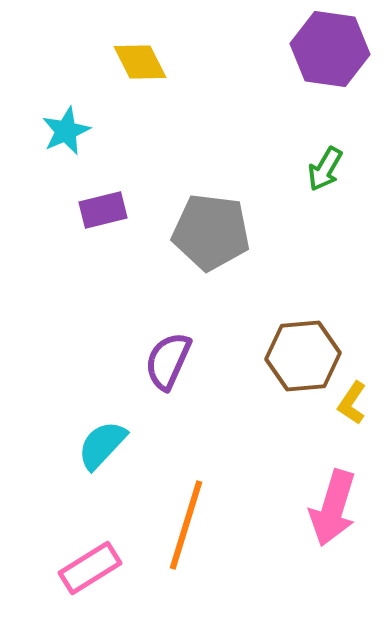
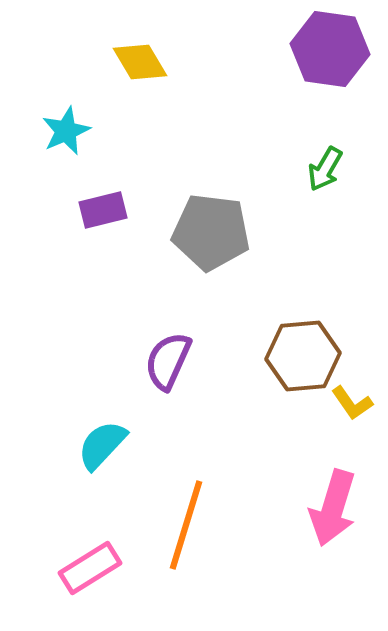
yellow diamond: rotated 4 degrees counterclockwise
yellow L-shape: rotated 69 degrees counterclockwise
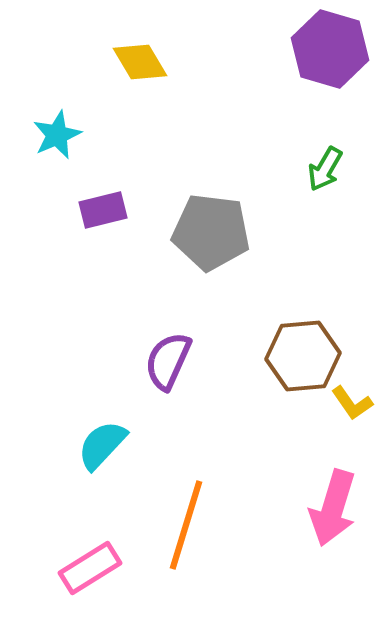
purple hexagon: rotated 8 degrees clockwise
cyan star: moved 9 px left, 4 px down
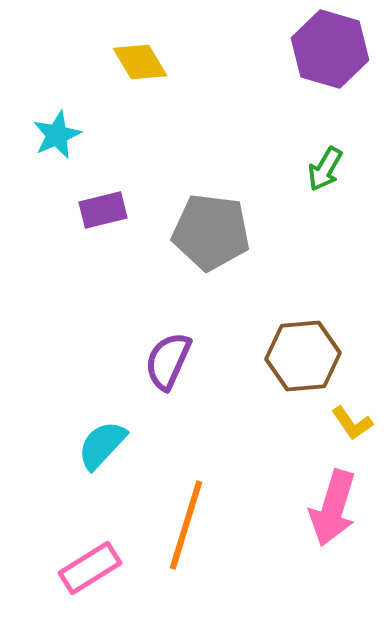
yellow L-shape: moved 20 px down
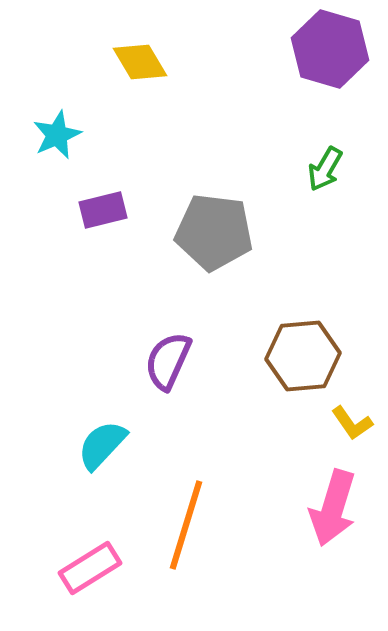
gray pentagon: moved 3 px right
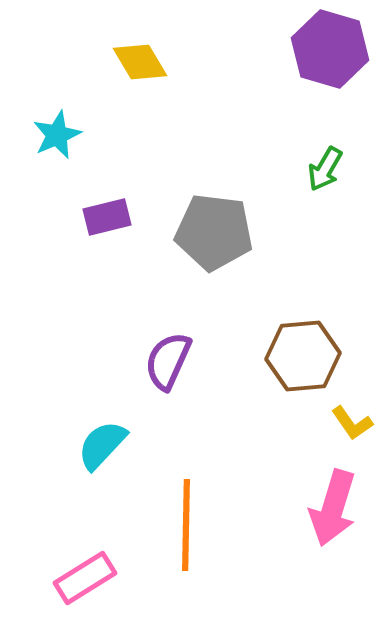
purple rectangle: moved 4 px right, 7 px down
orange line: rotated 16 degrees counterclockwise
pink rectangle: moved 5 px left, 10 px down
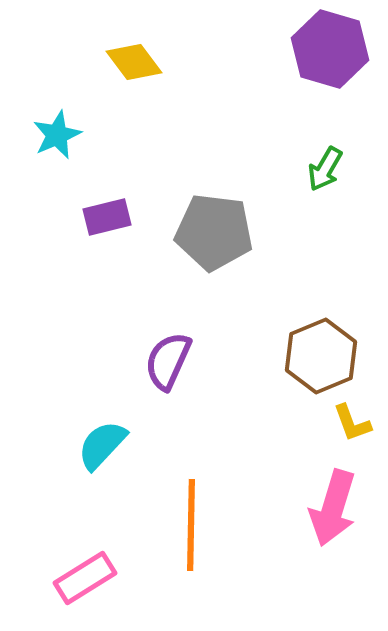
yellow diamond: moved 6 px left; rotated 6 degrees counterclockwise
brown hexagon: moved 18 px right; rotated 18 degrees counterclockwise
yellow L-shape: rotated 15 degrees clockwise
orange line: moved 5 px right
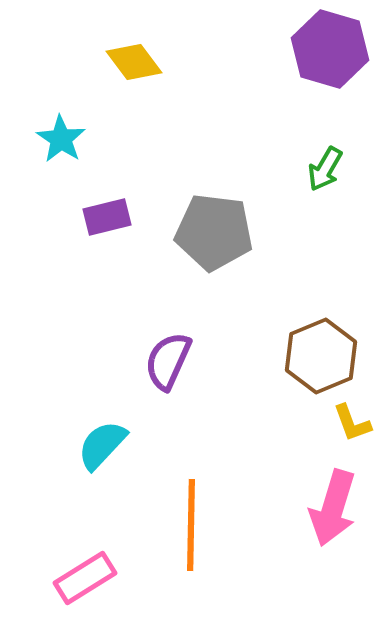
cyan star: moved 4 px right, 4 px down; rotated 15 degrees counterclockwise
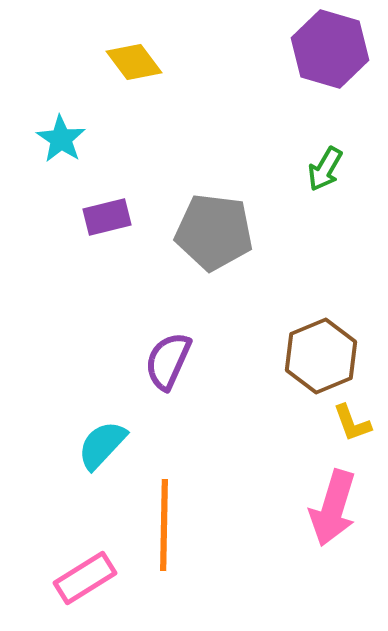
orange line: moved 27 px left
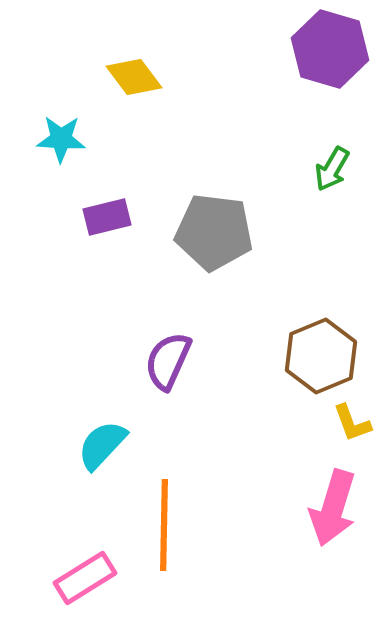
yellow diamond: moved 15 px down
cyan star: rotated 30 degrees counterclockwise
green arrow: moved 7 px right
